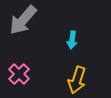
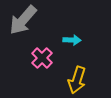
cyan arrow: rotated 96 degrees counterclockwise
pink cross: moved 23 px right, 16 px up
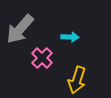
gray arrow: moved 3 px left, 9 px down
cyan arrow: moved 2 px left, 3 px up
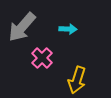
gray arrow: moved 2 px right, 2 px up
cyan arrow: moved 2 px left, 8 px up
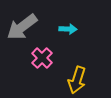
gray arrow: rotated 12 degrees clockwise
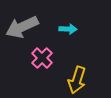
gray arrow: rotated 12 degrees clockwise
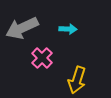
gray arrow: moved 1 px down
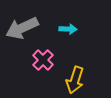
pink cross: moved 1 px right, 2 px down
yellow arrow: moved 2 px left
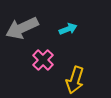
cyan arrow: rotated 24 degrees counterclockwise
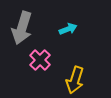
gray arrow: rotated 48 degrees counterclockwise
pink cross: moved 3 px left
